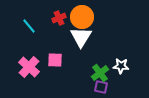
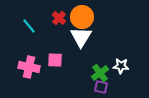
red cross: rotated 24 degrees counterclockwise
pink cross: rotated 30 degrees counterclockwise
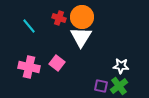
red cross: rotated 24 degrees counterclockwise
pink square: moved 2 px right, 3 px down; rotated 35 degrees clockwise
green cross: moved 19 px right, 13 px down
purple square: moved 1 px up
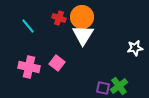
cyan line: moved 1 px left
white triangle: moved 2 px right, 2 px up
white star: moved 14 px right, 18 px up; rotated 14 degrees counterclockwise
purple square: moved 2 px right, 2 px down
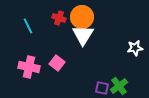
cyan line: rotated 14 degrees clockwise
purple square: moved 1 px left
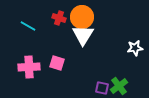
cyan line: rotated 35 degrees counterclockwise
pink square: rotated 21 degrees counterclockwise
pink cross: rotated 15 degrees counterclockwise
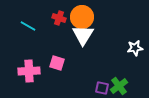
pink cross: moved 4 px down
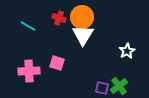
white star: moved 8 px left, 3 px down; rotated 21 degrees counterclockwise
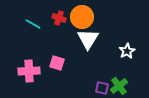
cyan line: moved 5 px right, 2 px up
white triangle: moved 5 px right, 4 px down
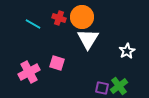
pink cross: moved 1 px down; rotated 25 degrees counterclockwise
